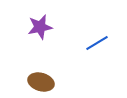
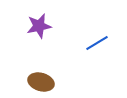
purple star: moved 1 px left, 1 px up
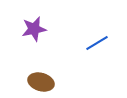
purple star: moved 5 px left, 3 px down
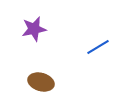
blue line: moved 1 px right, 4 px down
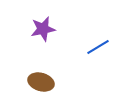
purple star: moved 9 px right
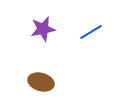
blue line: moved 7 px left, 15 px up
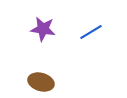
purple star: rotated 20 degrees clockwise
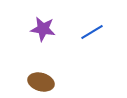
blue line: moved 1 px right
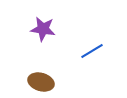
blue line: moved 19 px down
